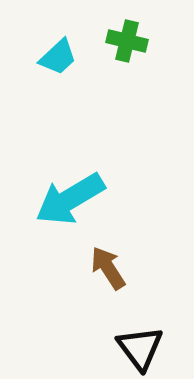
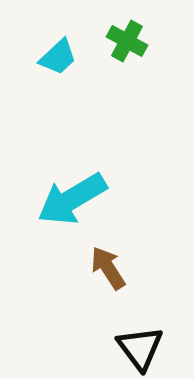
green cross: rotated 15 degrees clockwise
cyan arrow: moved 2 px right
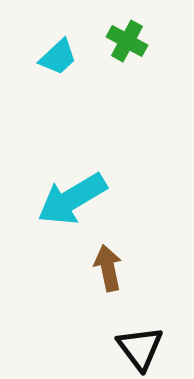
brown arrow: rotated 21 degrees clockwise
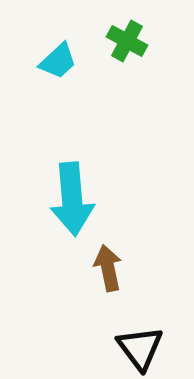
cyan trapezoid: moved 4 px down
cyan arrow: rotated 64 degrees counterclockwise
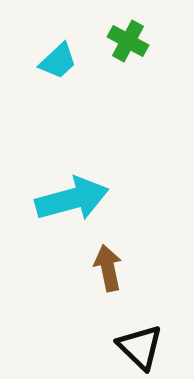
green cross: moved 1 px right
cyan arrow: rotated 100 degrees counterclockwise
black triangle: moved 1 px up; rotated 9 degrees counterclockwise
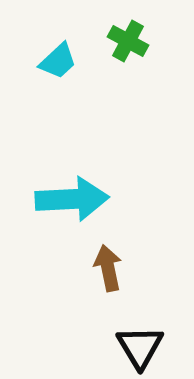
cyan arrow: rotated 12 degrees clockwise
black triangle: rotated 15 degrees clockwise
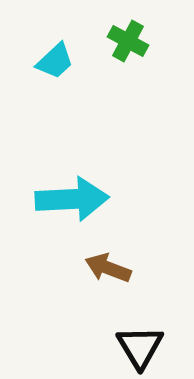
cyan trapezoid: moved 3 px left
brown arrow: rotated 57 degrees counterclockwise
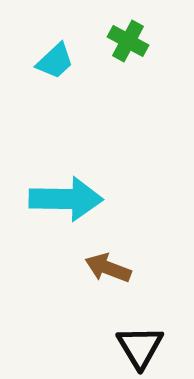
cyan arrow: moved 6 px left; rotated 4 degrees clockwise
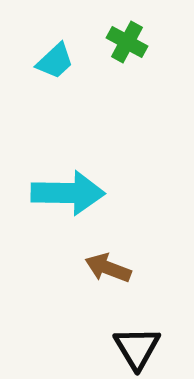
green cross: moved 1 px left, 1 px down
cyan arrow: moved 2 px right, 6 px up
black triangle: moved 3 px left, 1 px down
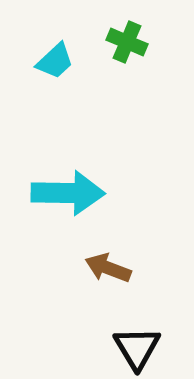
green cross: rotated 6 degrees counterclockwise
